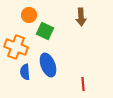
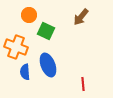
brown arrow: rotated 42 degrees clockwise
green square: moved 1 px right
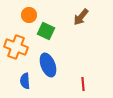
blue semicircle: moved 9 px down
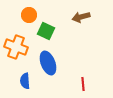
brown arrow: rotated 36 degrees clockwise
blue ellipse: moved 2 px up
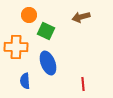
orange cross: rotated 20 degrees counterclockwise
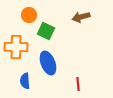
red line: moved 5 px left
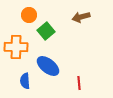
green square: rotated 24 degrees clockwise
blue ellipse: moved 3 px down; rotated 30 degrees counterclockwise
red line: moved 1 px right, 1 px up
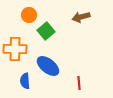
orange cross: moved 1 px left, 2 px down
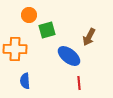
brown arrow: moved 8 px right, 20 px down; rotated 48 degrees counterclockwise
green square: moved 1 px right, 1 px up; rotated 24 degrees clockwise
blue ellipse: moved 21 px right, 10 px up
